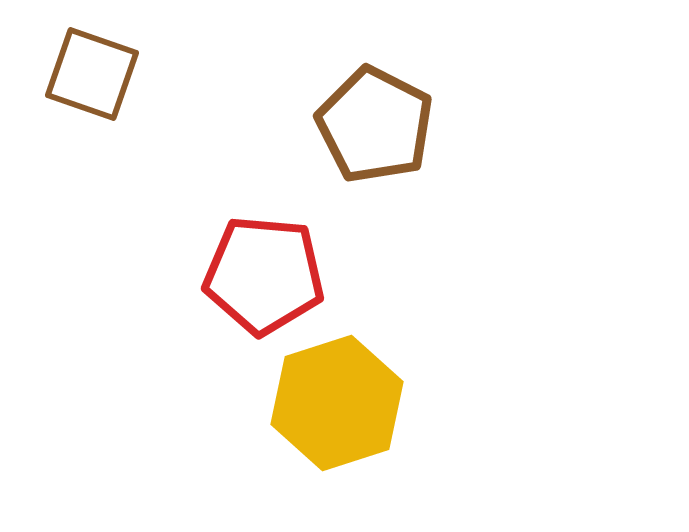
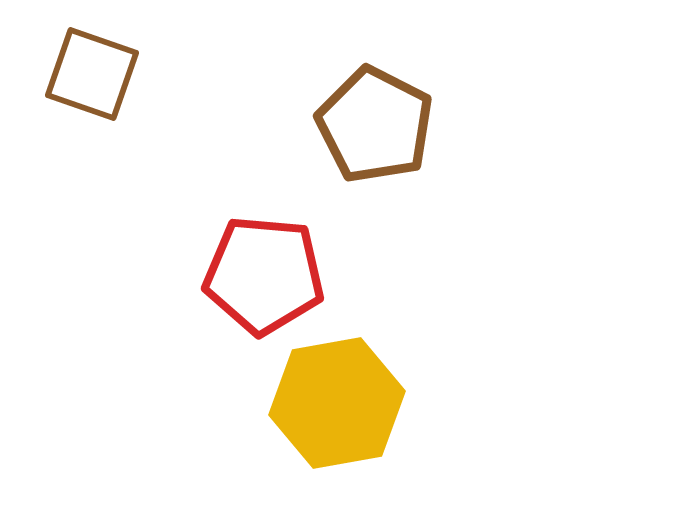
yellow hexagon: rotated 8 degrees clockwise
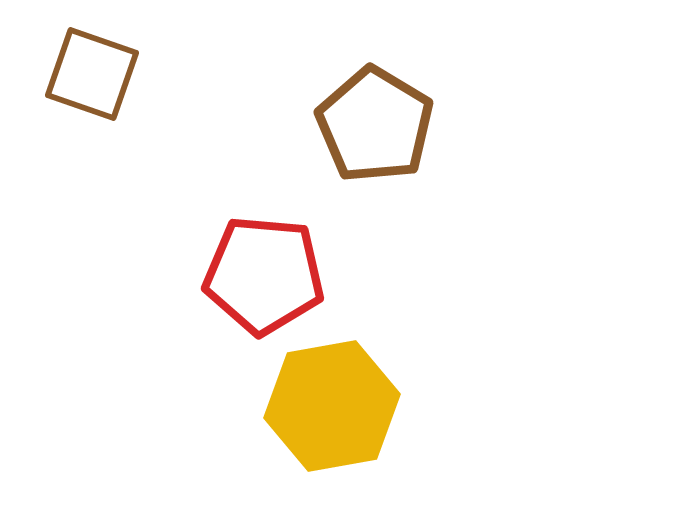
brown pentagon: rotated 4 degrees clockwise
yellow hexagon: moved 5 px left, 3 px down
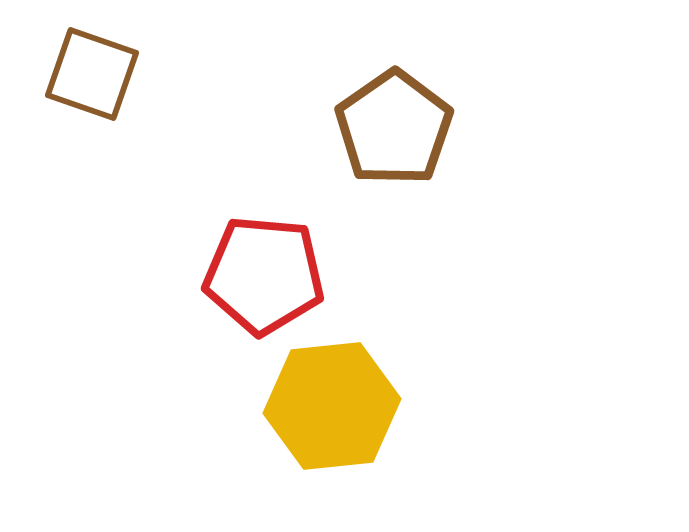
brown pentagon: moved 19 px right, 3 px down; rotated 6 degrees clockwise
yellow hexagon: rotated 4 degrees clockwise
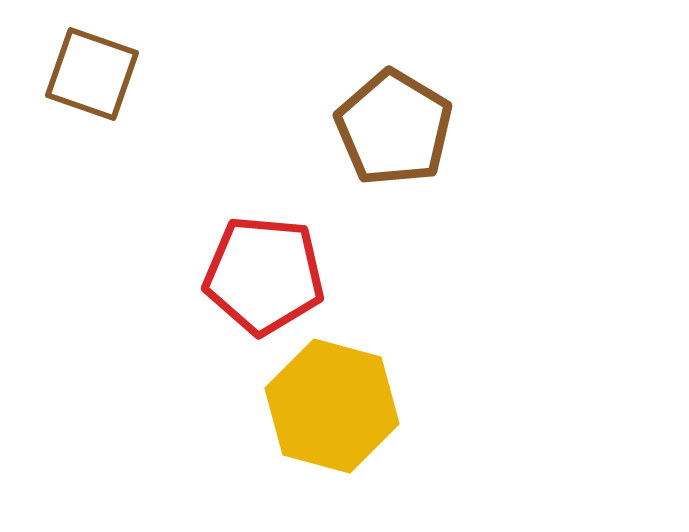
brown pentagon: rotated 6 degrees counterclockwise
yellow hexagon: rotated 21 degrees clockwise
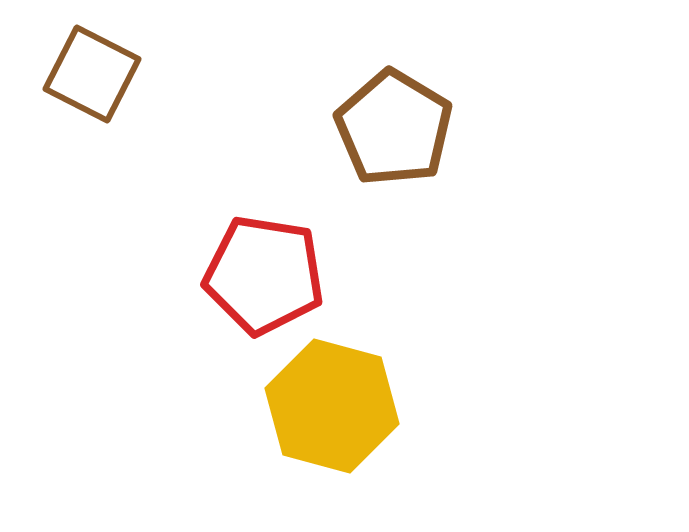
brown square: rotated 8 degrees clockwise
red pentagon: rotated 4 degrees clockwise
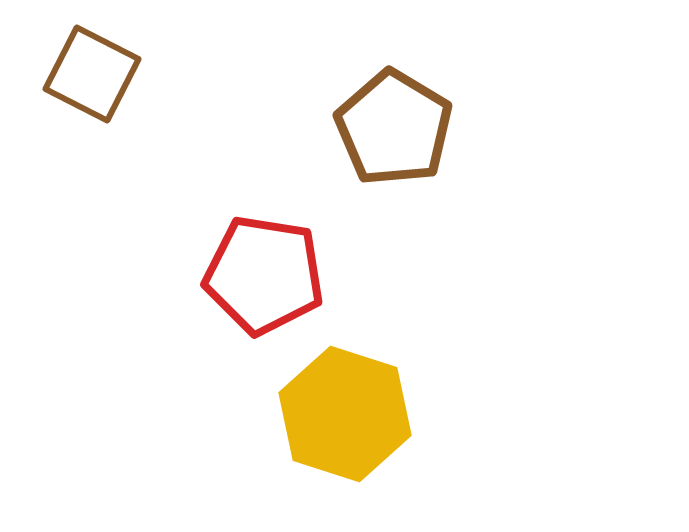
yellow hexagon: moved 13 px right, 8 px down; rotated 3 degrees clockwise
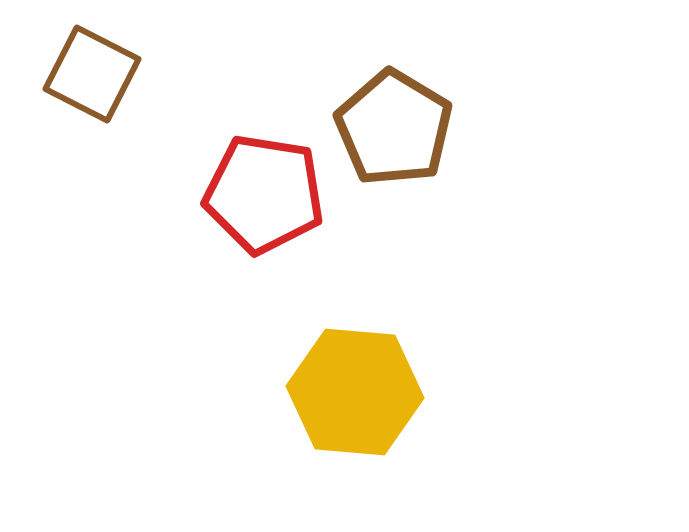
red pentagon: moved 81 px up
yellow hexagon: moved 10 px right, 22 px up; rotated 13 degrees counterclockwise
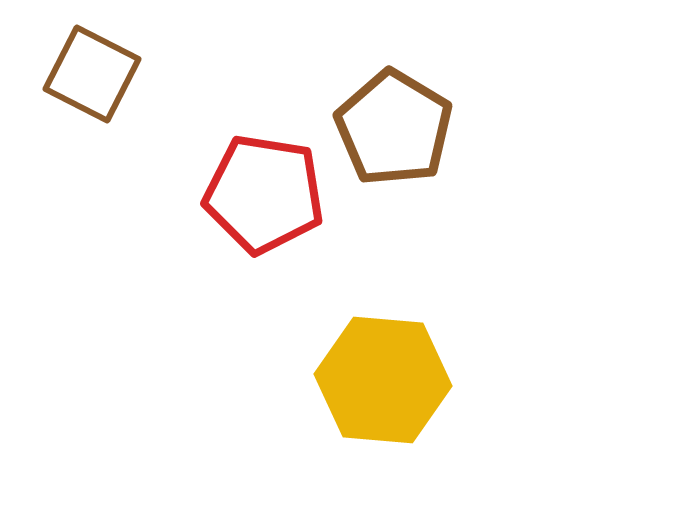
yellow hexagon: moved 28 px right, 12 px up
